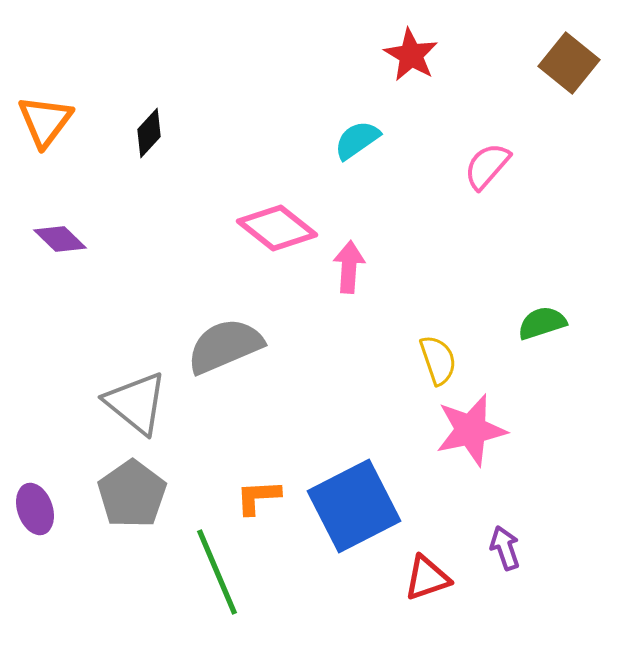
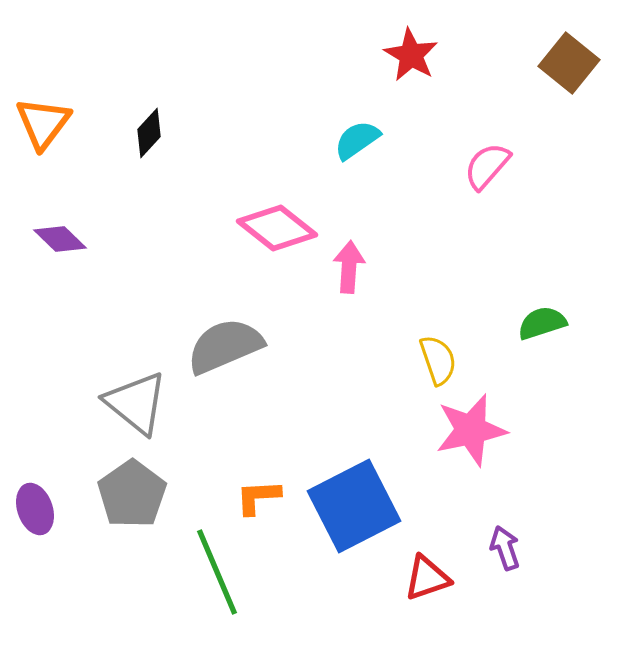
orange triangle: moved 2 px left, 2 px down
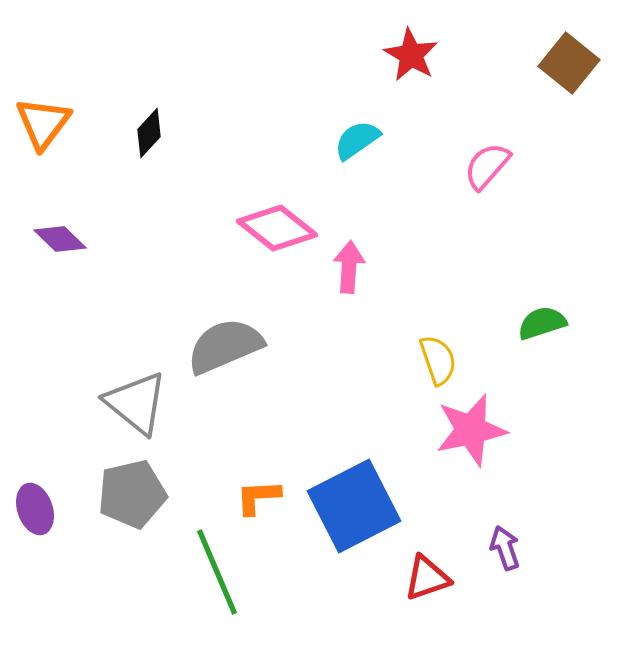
gray pentagon: rotated 22 degrees clockwise
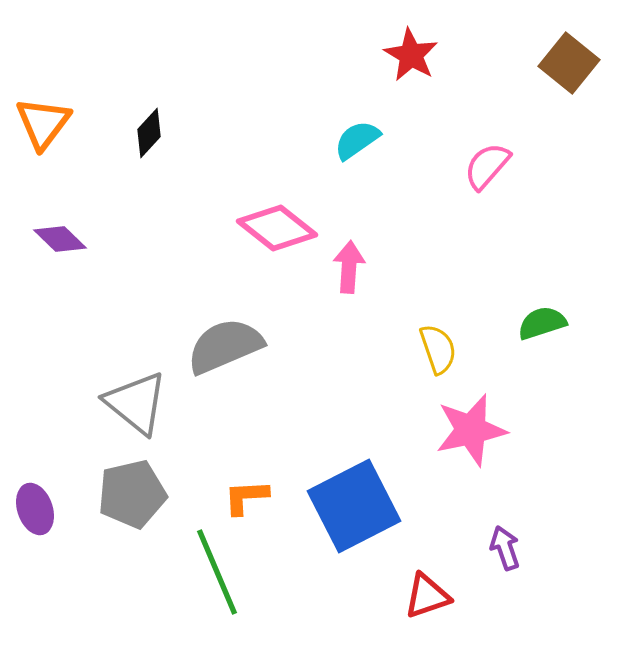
yellow semicircle: moved 11 px up
orange L-shape: moved 12 px left
red triangle: moved 18 px down
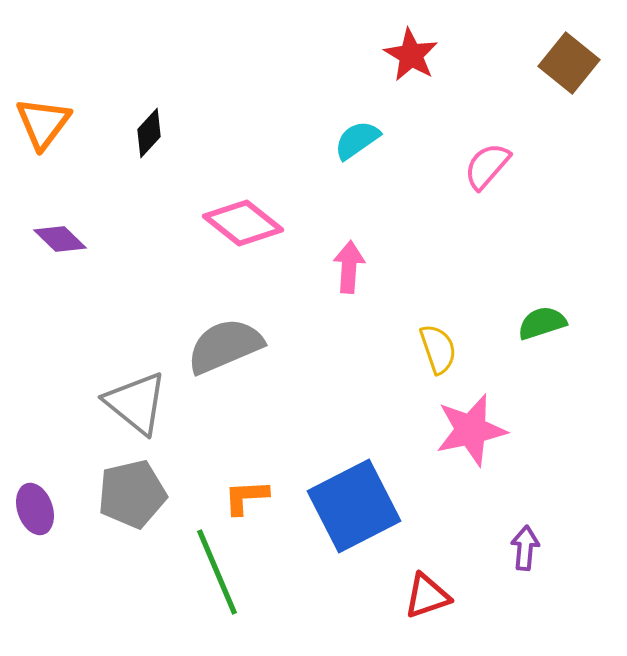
pink diamond: moved 34 px left, 5 px up
purple arrow: moved 20 px right; rotated 24 degrees clockwise
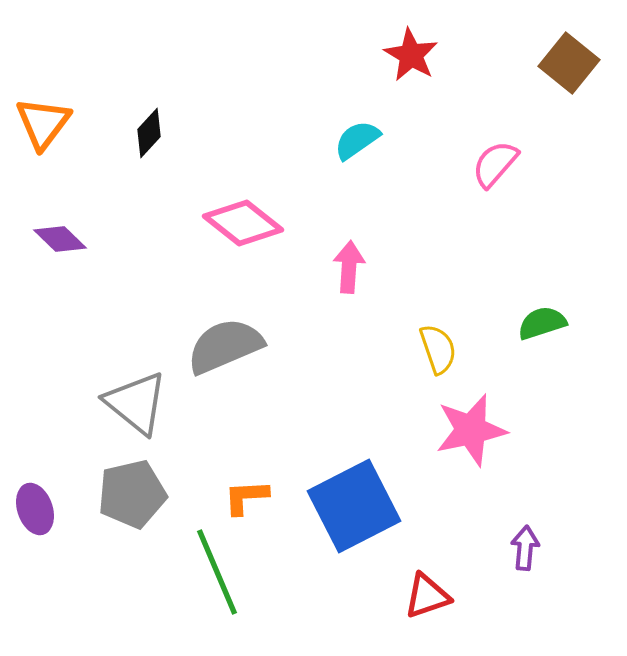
pink semicircle: moved 8 px right, 2 px up
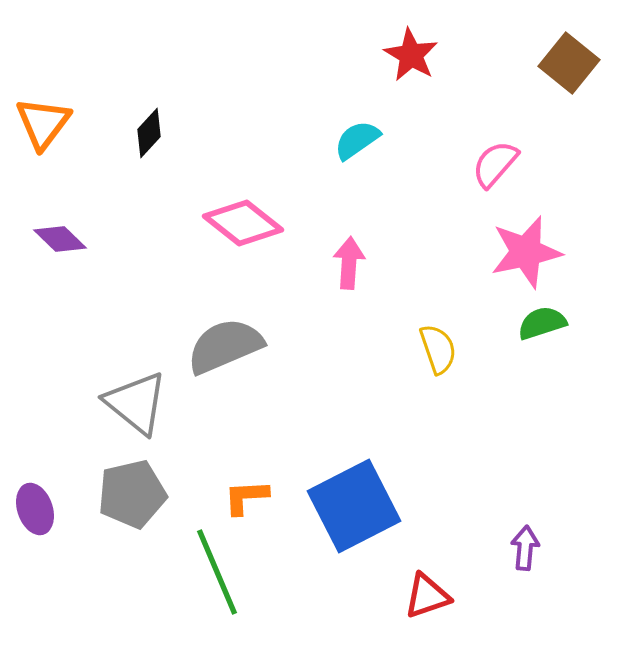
pink arrow: moved 4 px up
pink star: moved 55 px right, 178 px up
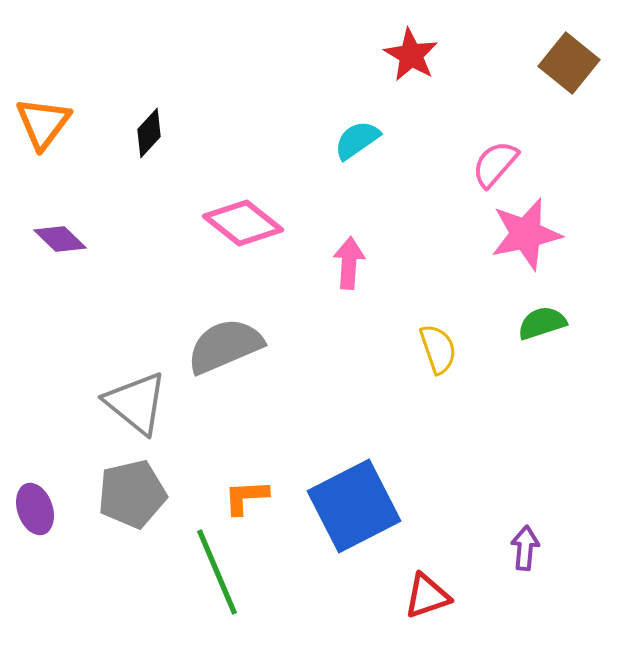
pink star: moved 18 px up
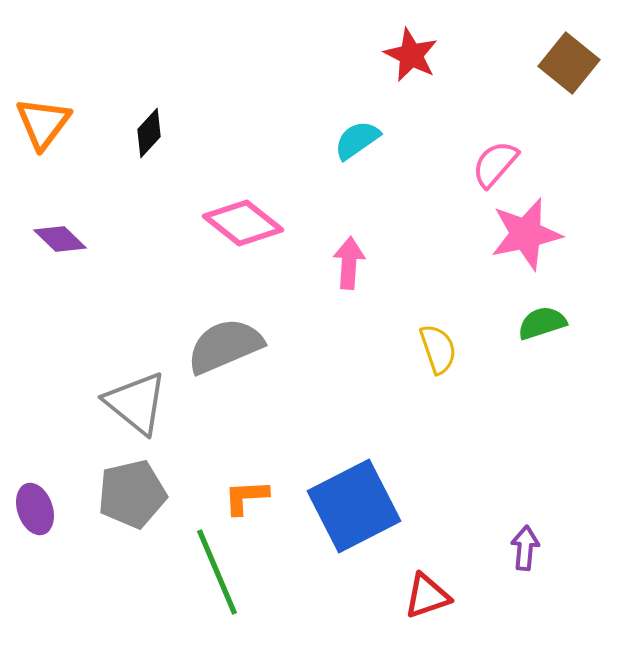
red star: rotated 4 degrees counterclockwise
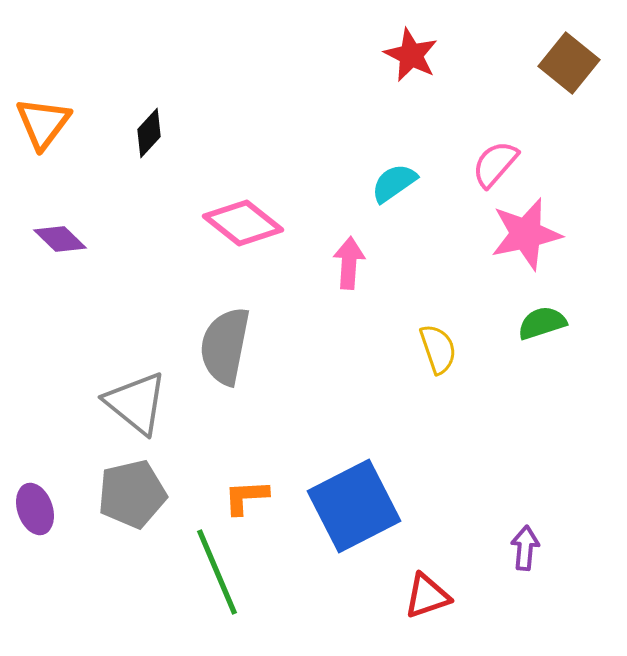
cyan semicircle: moved 37 px right, 43 px down
gray semicircle: rotated 56 degrees counterclockwise
